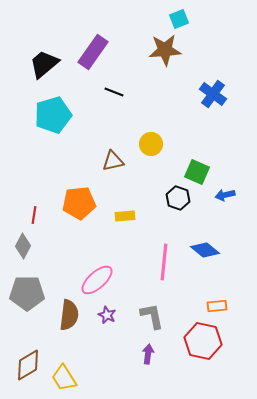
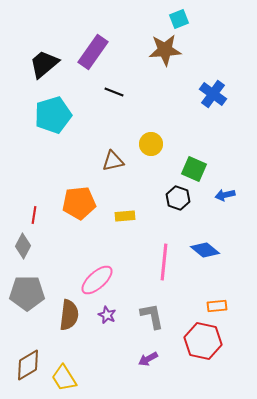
green square: moved 3 px left, 3 px up
purple arrow: moved 5 px down; rotated 126 degrees counterclockwise
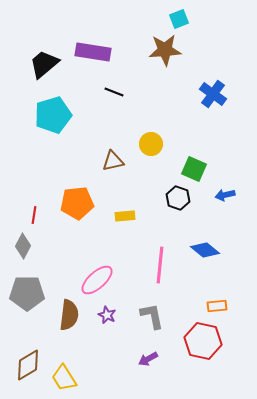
purple rectangle: rotated 64 degrees clockwise
orange pentagon: moved 2 px left
pink line: moved 4 px left, 3 px down
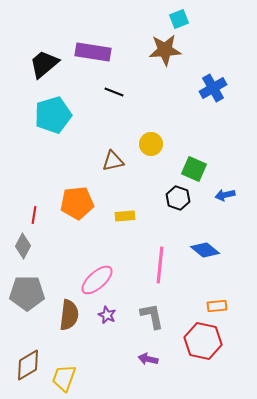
blue cross: moved 6 px up; rotated 24 degrees clockwise
purple arrow: rotated 42 degrees clockwise
yellow trapezoid: rotated 52 degrees clockwise
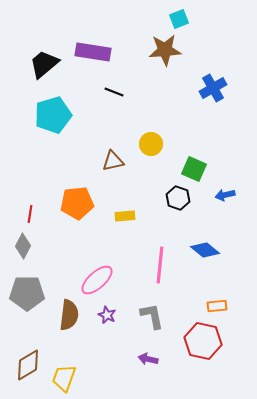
red line: moved 4 px left, 1 px up
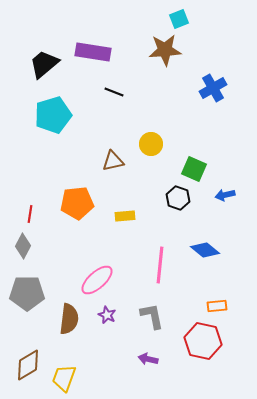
brown semicircle: moved 4 px down
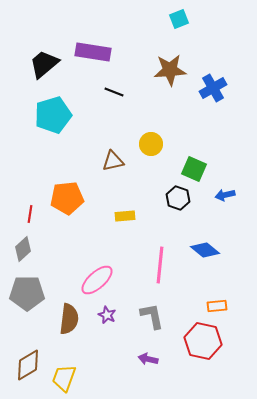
brown star: moved 5 px right, 20 px down
orange pentagon: moved 10 px left, 5 px up
gray diamond: moved 3 px down; rotated 20 degrees clockwise
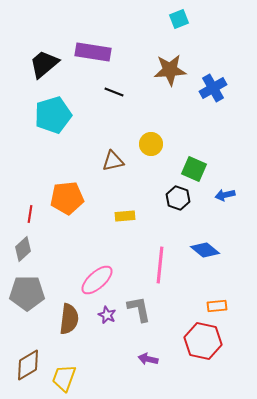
gray L-shape: moved 13 px left, 7 px up
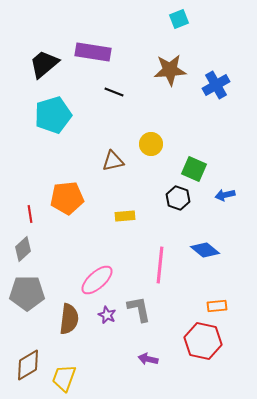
blue cross: moved 3 px right, 3 px up
red line: rotated 18 degrees counterclockwise
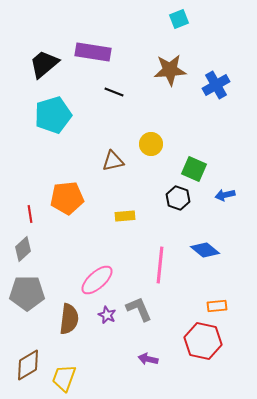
gray L-shape: rotated 12 degrees counterclockwise
